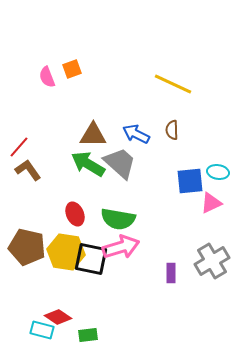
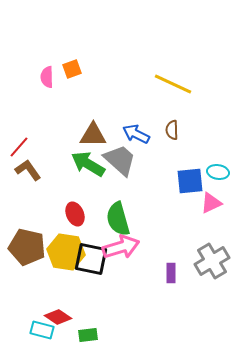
pink semicircle: rotated 20 degrees clockwise
gray trapezoid: moved 3 px up
green semicircle: rotated 64 degrees clockwise
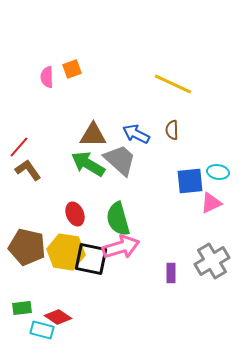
green rectangle: moved 66 px left, 27 px up
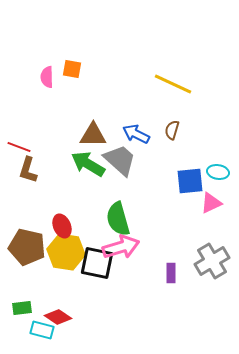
orange square: rotated 30 degrees clockwise
brown semicircle: rotated 18 degrees clockwise
red line: rotated 70 degrees clockwise
brown L-shape: rotated 128 degrees counterclockwise
red ellipse: moved 13 px left, 12 px down
black square: moved 6 px right, 4 px down
